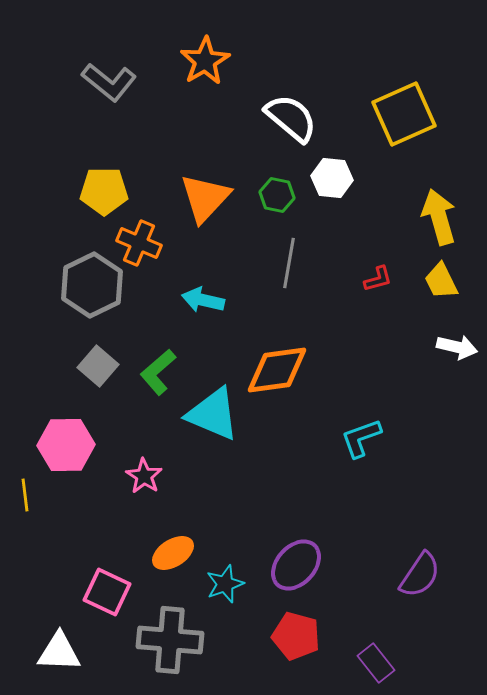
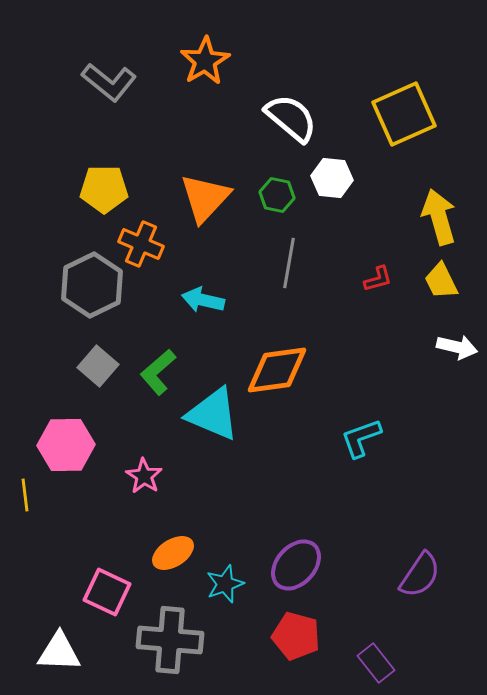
yellow pentagon: moved 2 px up
orange cross: moved 2 px right, 1 px down
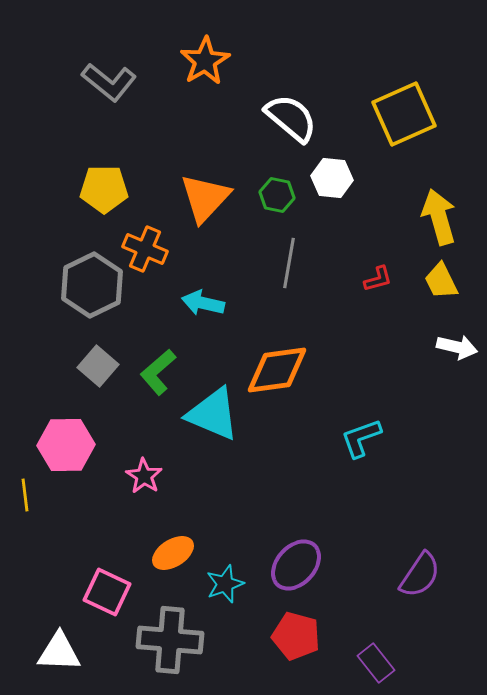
orange cross: moved 4 px right, 5 px down
cyan arrow: moved 3 px down
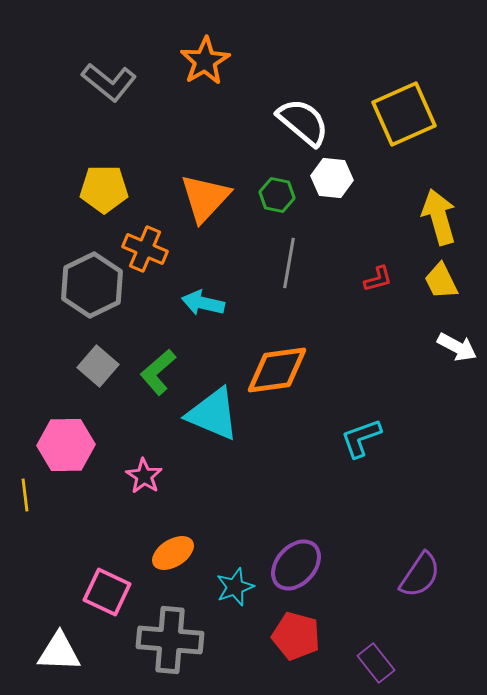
white semicircle: moved 12 px right, 4 px down
white arrow: rotated 15 degrees clockwise
cyan star: moved 10 px right, 3 px down
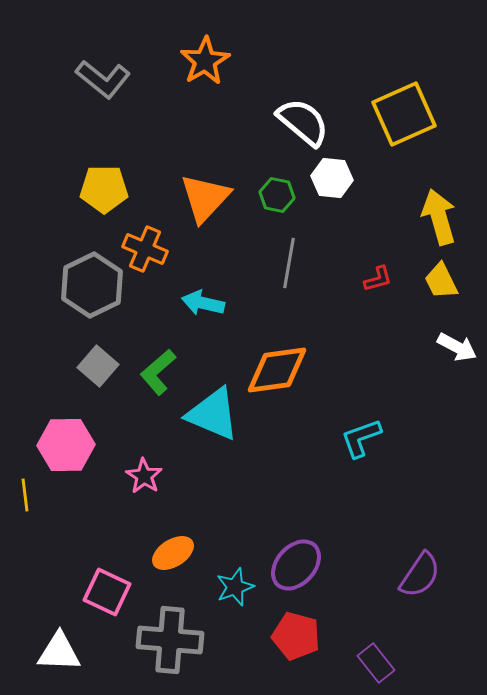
gray L-shape: moved 6 px left, 3 px up
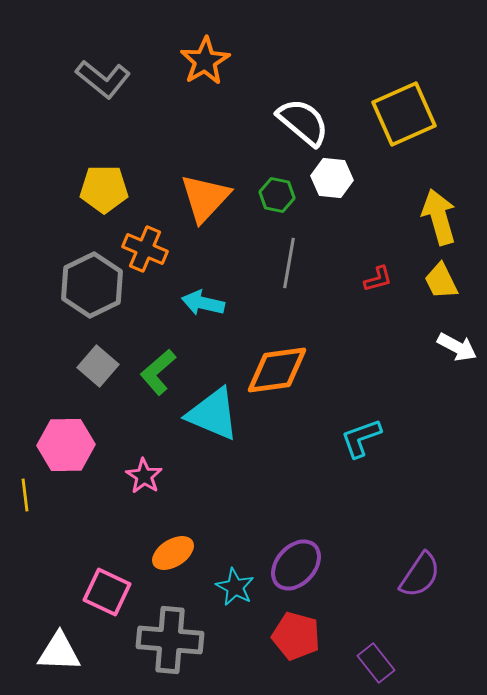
cyan star: rotated 24 degrees counterclockwise
